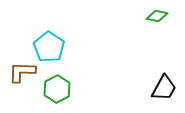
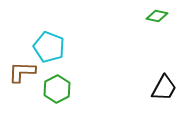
cyan pentagon: rotated 12 degrees counterclockwise
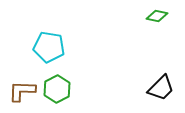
cyan pentagon: rotated 12 degrees counterclockwise
brown L-shape: moved 19 px down
black trapezoid: moved 3 px left; rotated 16 degrees clockwise
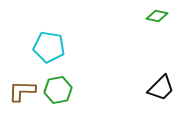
green hexagon: moved 1 px right, 1 px down; rotated 16 degrees clockwise
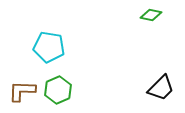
green diamond: moved 6 px left, 1 px up
green hexagon: rotated 12 degrees counterclockwise
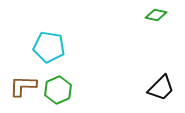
green diamond: moved 5 px right
brown L-shape: moved 1 px right, 5 px up
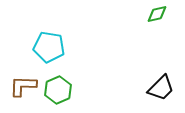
green diamond: moved 1 px right, 1 px up; rotated 25 degrees counterclockwise
